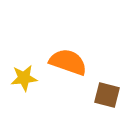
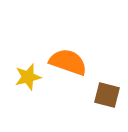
yellow star: moved 4 px right, 1 px up; rotated 8 degrees counterclockwise
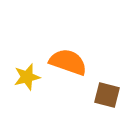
yellow star: moved 1 px left
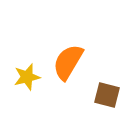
orange semicircle: rotated 78 degrees counterclockwise
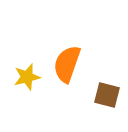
orange semicircle: moved 1 px left, 2 px down; rotated 12 degrees counterclockwise
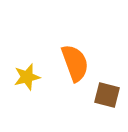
orange semicircle: moved 8 px right, 1 px up; rotated 141 degrees clockwise
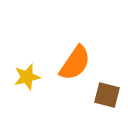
orange semicircle: rotated 54 degrees clockwise
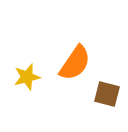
brown square: moved 1 px up
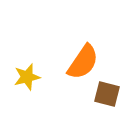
orange semicircle: moved 8 px right, 1 px up
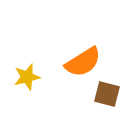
orange semicircle: rotated 24 degrees clockwise
